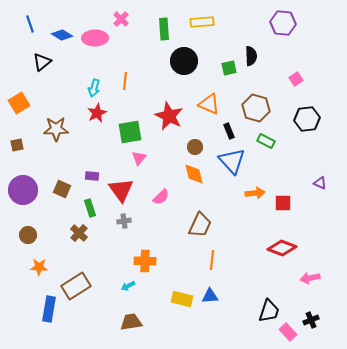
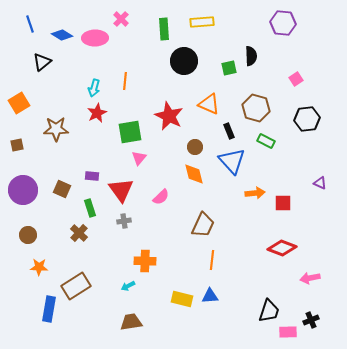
brown trapezoid at (200, 225): moved 3 px right
pink rectangle at (288, 332): rotated 48 degrees counterclockwise
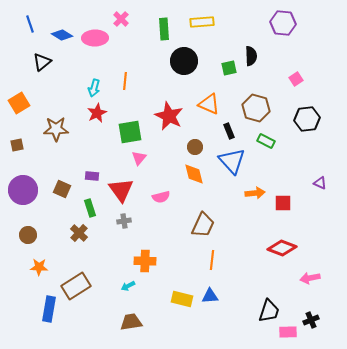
pink semicircle at (161, 197): rotated 30 degrees clockwise
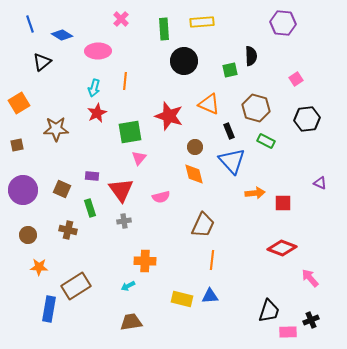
pink ellipse at (95, 38): moved 3 px right, 13 px down
green square at (229, 68): moved 1 px right, 2 px down
red star at (169, 116): rotated 8 degrees counterclockwise
brown cross at (79, 233): moved 11 px left, 3 px up; rotated 30 degrees counterclockwise
pink arrow at (310, 278): rotated 60 degrees clockwise
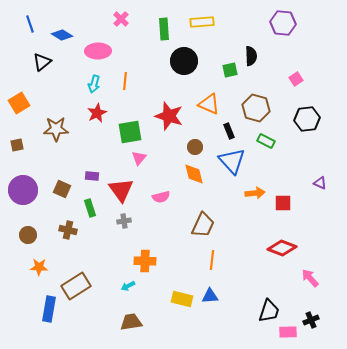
cyan arrow at (94, 88): moved 4 px up
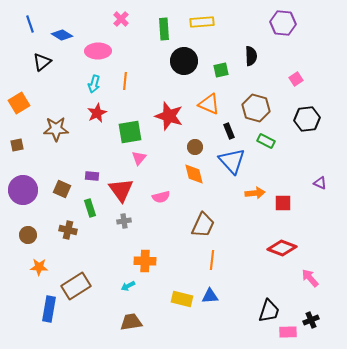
green square at (230, 70): moved 9 px left
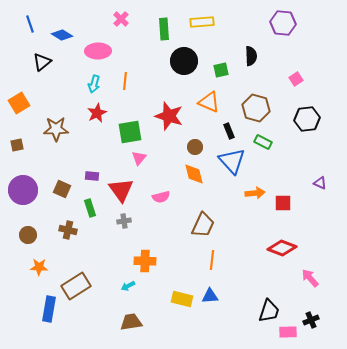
orange triangle at (209, 104): moved 2 px up
green rectangle at (266, 141): moved 3 px left, 1 px down
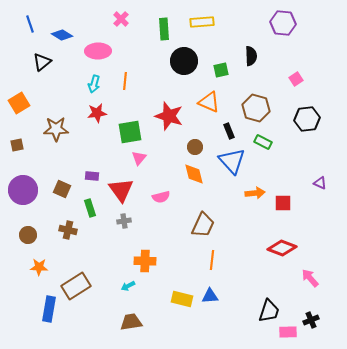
red star at (97, 113): rotated 18 degrees clockwise
